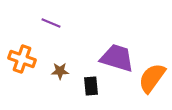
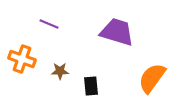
purple line: moved 2 px left, 1 px down
purple trapezoid: moved 26 px up
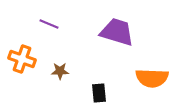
orange semicircle: rotated 124 degrees counterclockwise
black rectangle: moved 8 px right, 7 px down
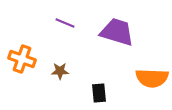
purple line: moved 16 px right, 1 px up
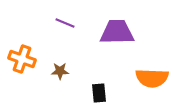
purple trapezoid: rotated 18 degrees counterclockwise
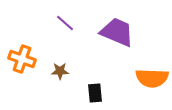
purple line: rotated 18 degrees clockwise
purple trapezoid: rotated 24 degrees clockwise
black rectangle: moved 4 px left
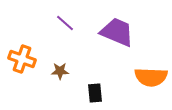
orange semicircle: moved 1 px left, 1 px up
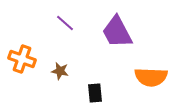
purple trapezoid: rotated 141 degrees counterclockwise
brown star: rotated 12 degrees clockwise
